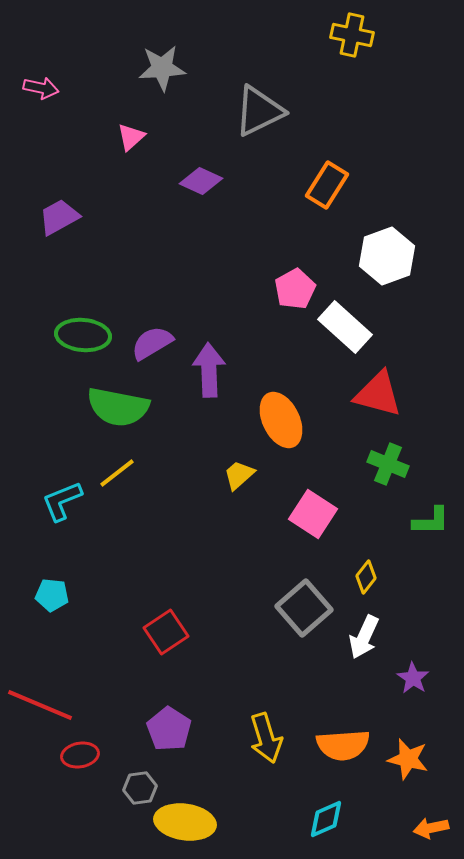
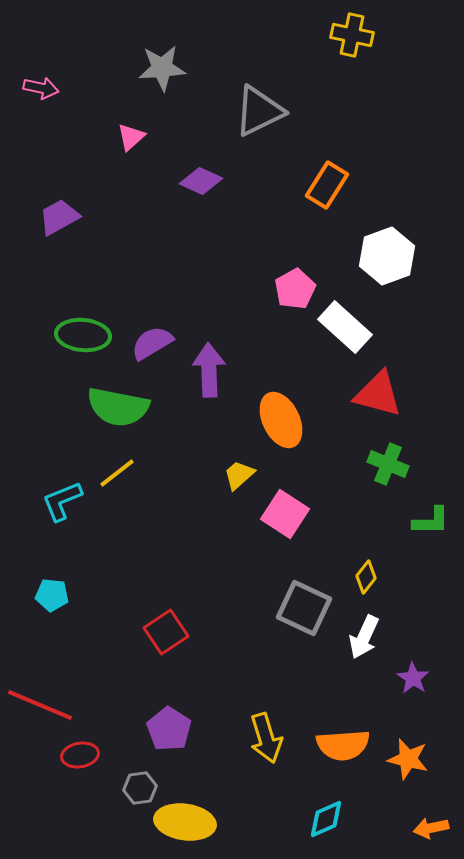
pink square: moved 28 px left
gray square: rotated 24 degrees counterclockwise
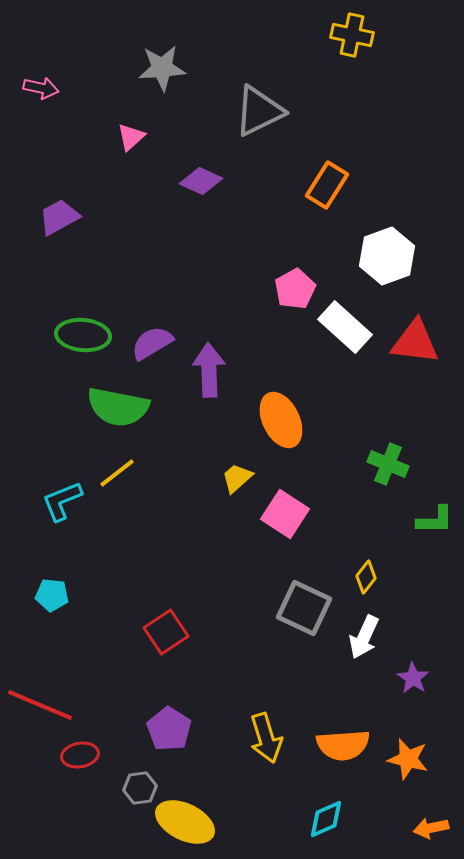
red triangle: moved 37 px right, 52 px up; rotated 8 degrees counterclockwise
yellow trapezoid: moved 2 px left, 3 px down
green L-shape: moved 4 px right, 1 px up
yellow ellipse: rotated 18 degrees clockwise
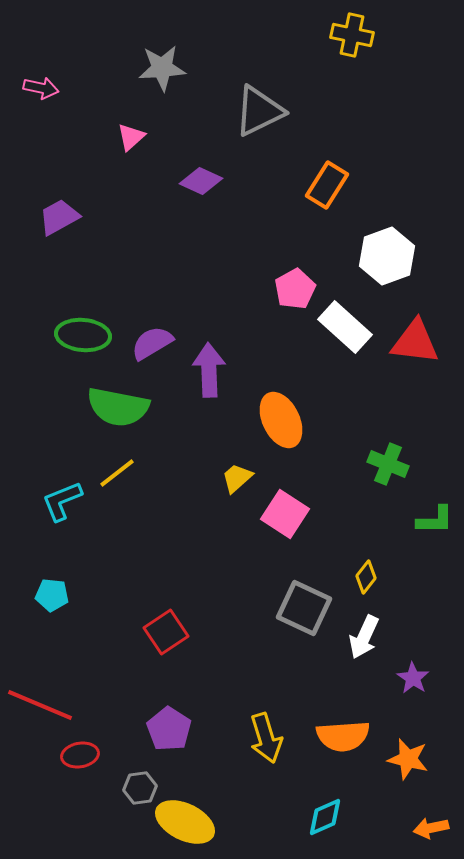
orange semicircle: moved 9 px up
cyan diamond: moved 1 px left, 2 px up
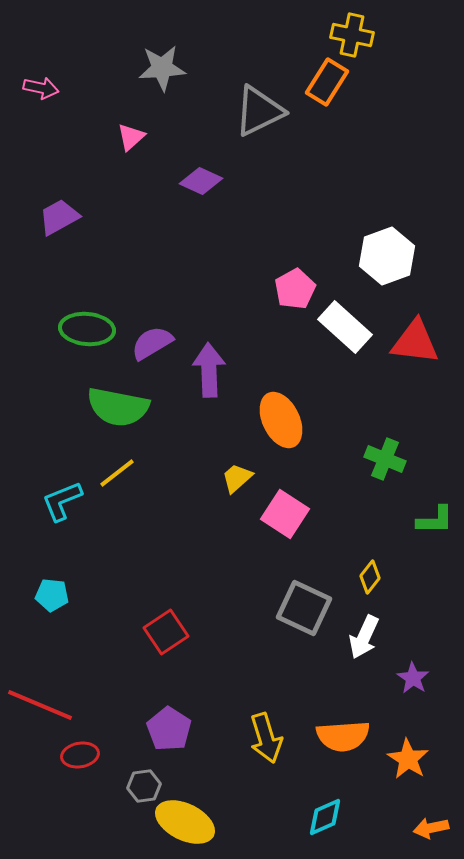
orange rectangle: moved 103 px up
green ellipse: moved 4 px right, 6 px up
green cross: moved 3 px left, 5 px up
yellow diamond: moved 4 px right
orange star: rotated 18 degrees clockwise
gray hexagon: moved 4 px right, 2 px up
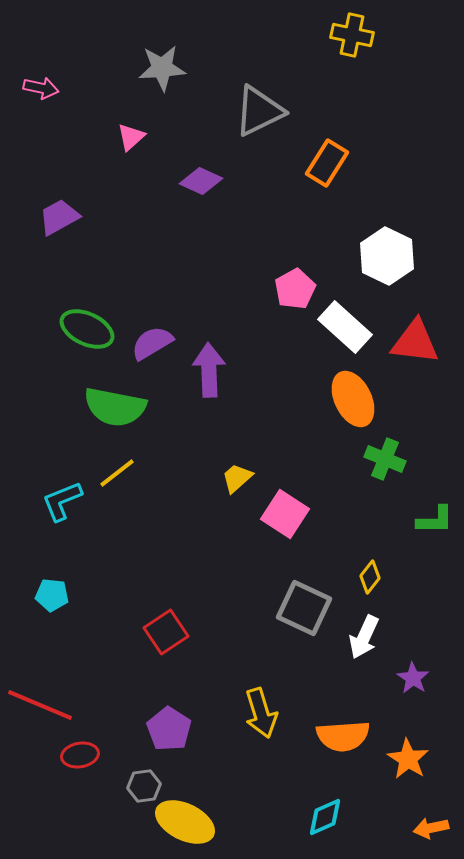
orange rectangle: moved 81 px down
white hexagon: rotated 14 degrees counterclockwise
green ellipse: rotated 20 degrees clockwise
green semicircle: moved 3 px left
orange ellipse: moved 72 px right, 21 px up
yellow arrow: moved 5 px left, 25 px up
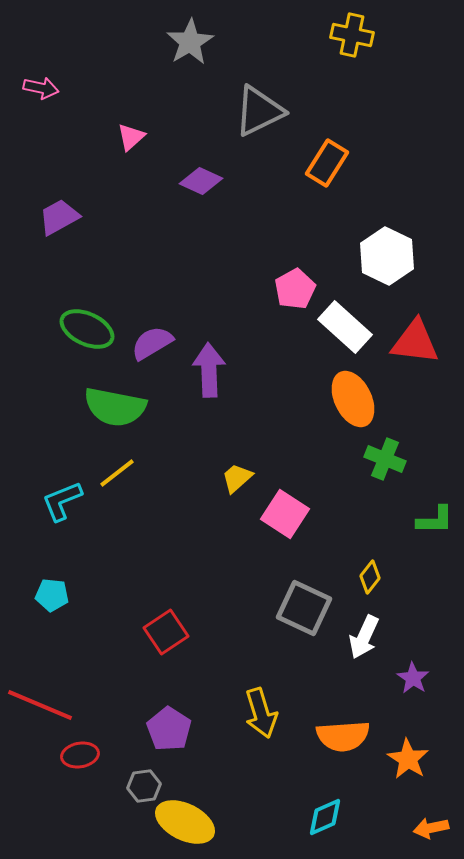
gray star: moved 28 px right, 26 px up; rotated 27 degrees counterclockwise
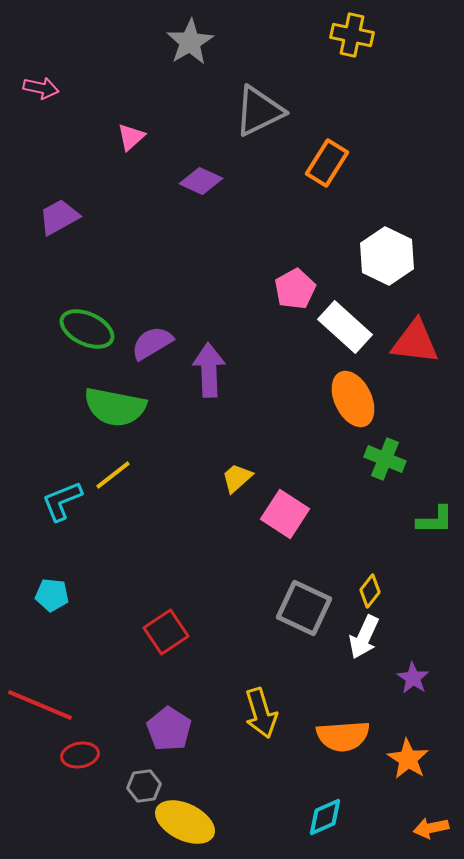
yellow line: moved 4 px left, 2 px down
yellow diamond: moved 14 px down
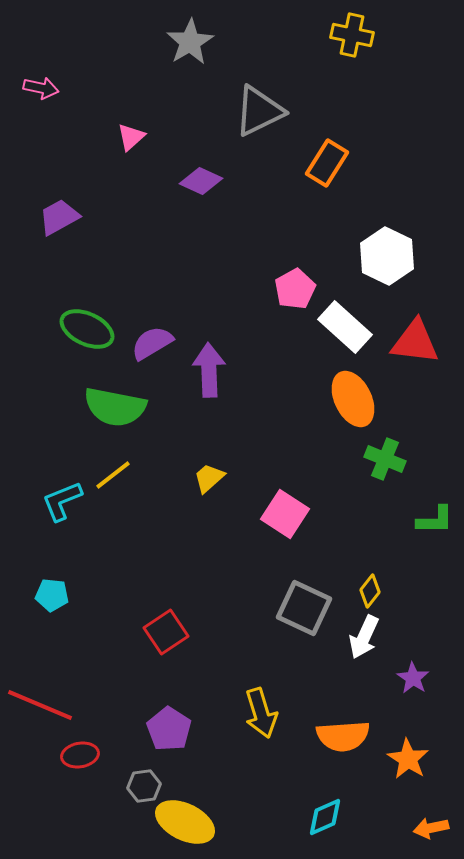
yellow trapezoid: moved 28 px left
